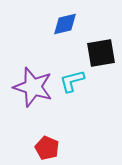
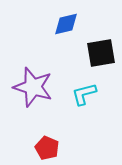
blue diamond: moved 1 px right
cyan L-shape: moved 12 px right, 13 px down
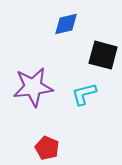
black square: moved 2 px right, 2 px down; rotated 24 degrees clockwise
purple star: rotated 24 degrees counterclockwise
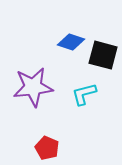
blue diamond: moved 5 px right, 18 px down; rotated 32 degrees clockwise
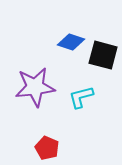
purple star: moved 2 px right
cyan L-shape: moved 3 px left, 3 px down
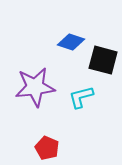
black square: moved 5 px down
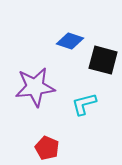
blue diamond: moved 1 px left, 1 px up
cyan L-shape: moved 3 px right, 7 px down
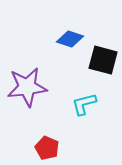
blue diamond: moved 2 px up
purple star: moved 8 px left
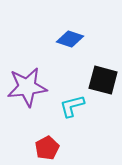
black square: moved 20 px down
cyan L-shape: moved 12 px left, 2 px down
red pentagon: rotated 20 degrees clockwise
